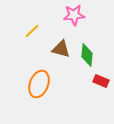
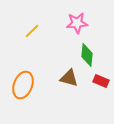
pink star: moved 3 px right, 8 px down
brown triangle: moved 8 px right, 29 px down
orange ellipse: moved 16 px left, 1 px down
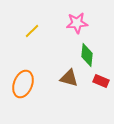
orange ellipse: moved 1 px up
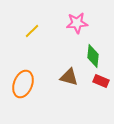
green diamond: moved 6 px right, 1 px down
brown triangle: moved 1 px up
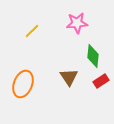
brown triangle: rotated 42 degrees clockwise
red rectangle: rotated 56 degrees counterclockwise
